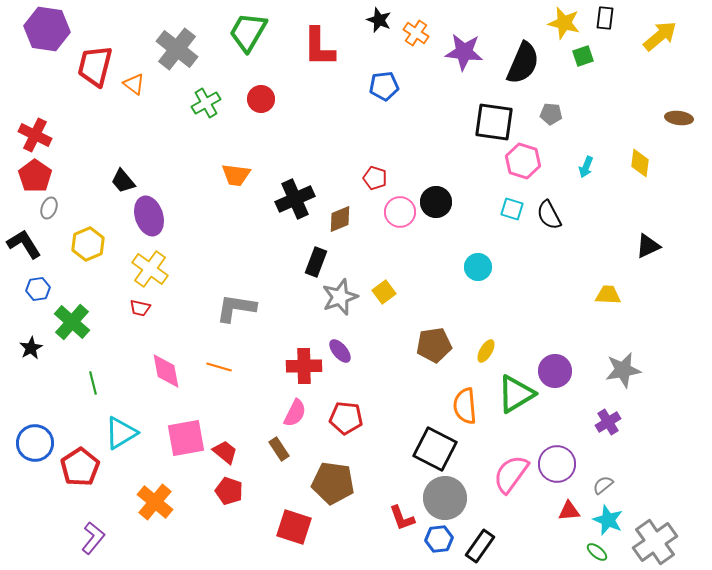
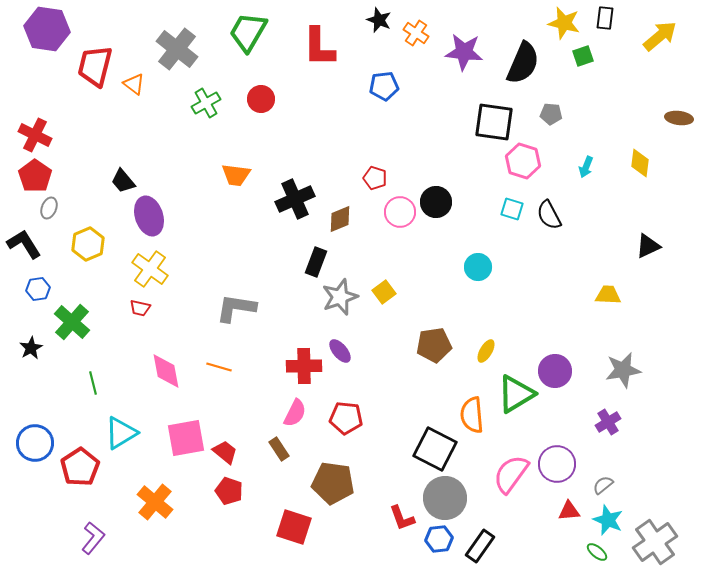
orange semicircle at (465, 406): moved 7 px right, 9 px down
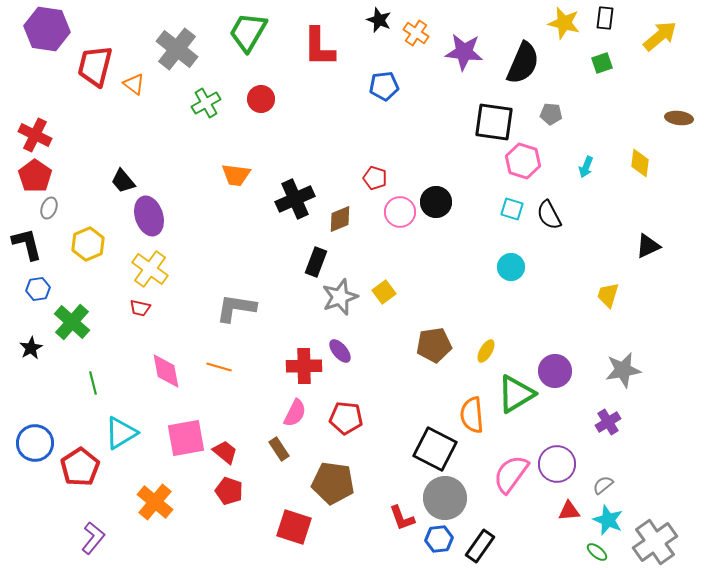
green square at (583, 56): moved 19 px right, 7 px down
black L-shape at (24, 244): moved 3 px right; rotated 18 degrees clockwise
cyan circle at (478, 267): moved 33 px right
yellow trapezoid at (608, 295): rotated 76 degrees counterclockwise
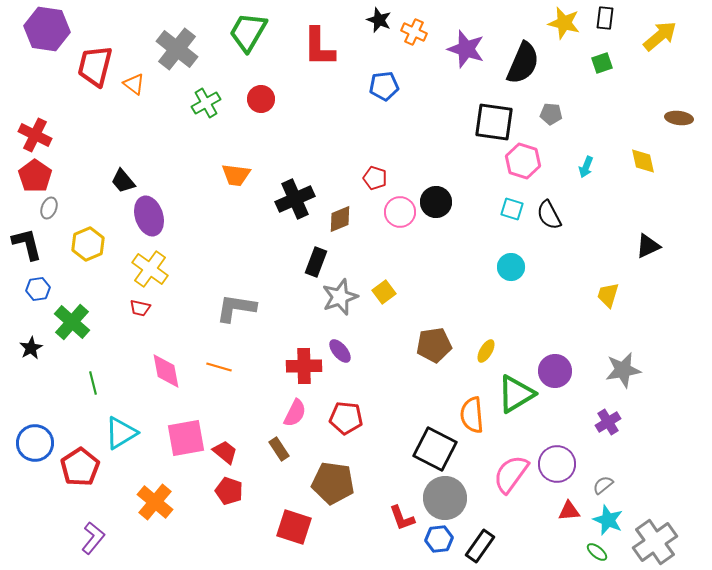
orange cross at (416, 33): moved 2 px left, 1 px up; rotated 10 degrees counterclockwise
purple star at (464, 52): moved 2 px right, 3 px up; rotated 12 degrees clockwise
yellow diamond at (640, 163): moved 3 px right, 2 px up; rotated 20 degrees counterclockwise
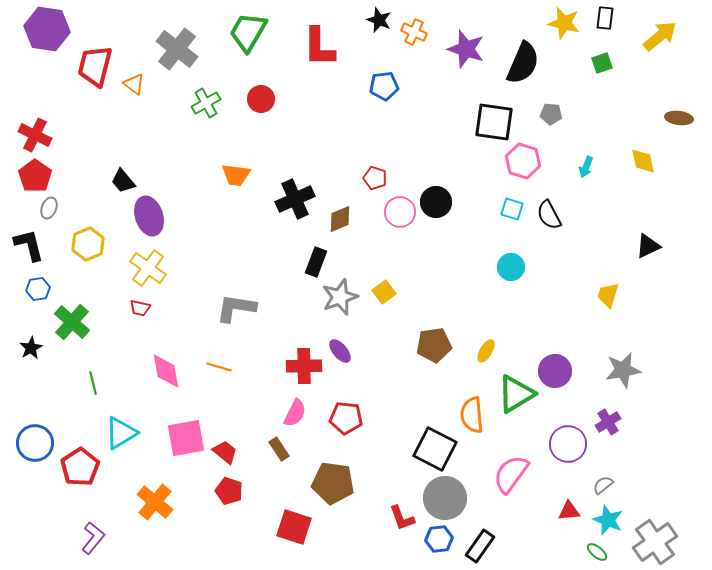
black L-shape at (27, 244): moved 2 px right, 1 px down
yellow cross at (150, 269): moved 2 px left, 1 px up
purple circle at (557, 464): moved 11 px right, 20 px up
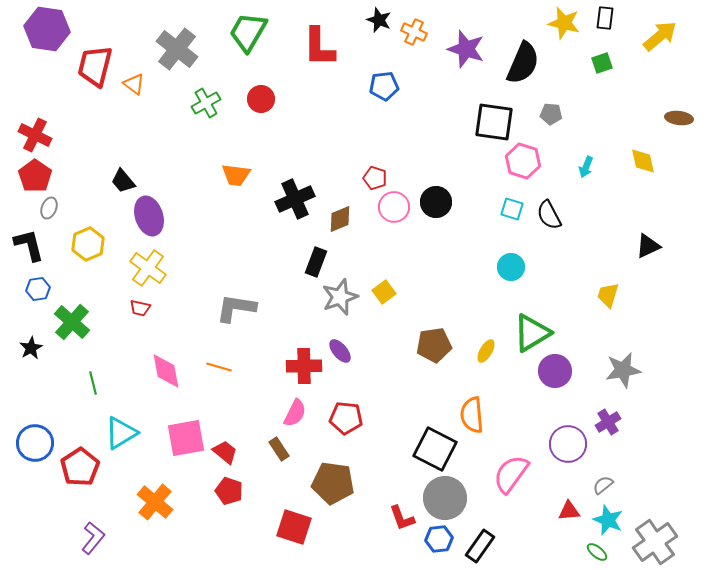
pink circle at (400, 212): moved 6 px left, 5 px up
green triangle at (516, 394): moved 16 px right, 61 px up
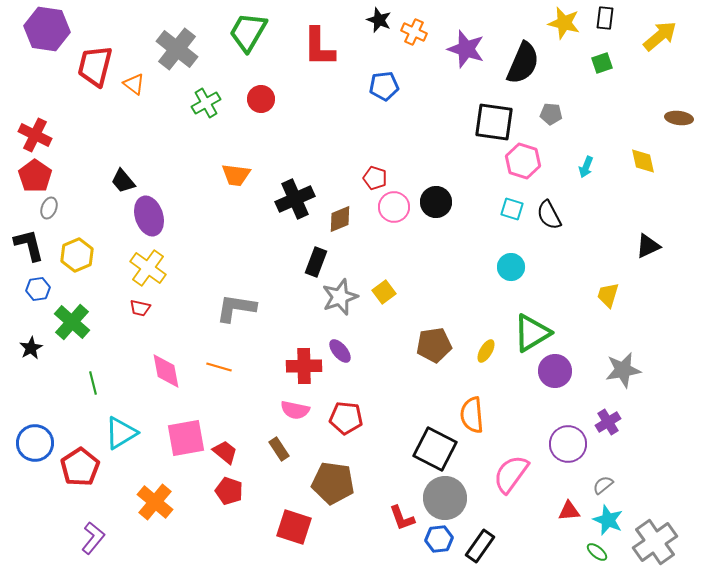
yellow hexagon at (88, 244): moved 11 px left, 11 px down
pink semicircle at (295, 413): moved 3 px up; rotated 76 degrees clockwise
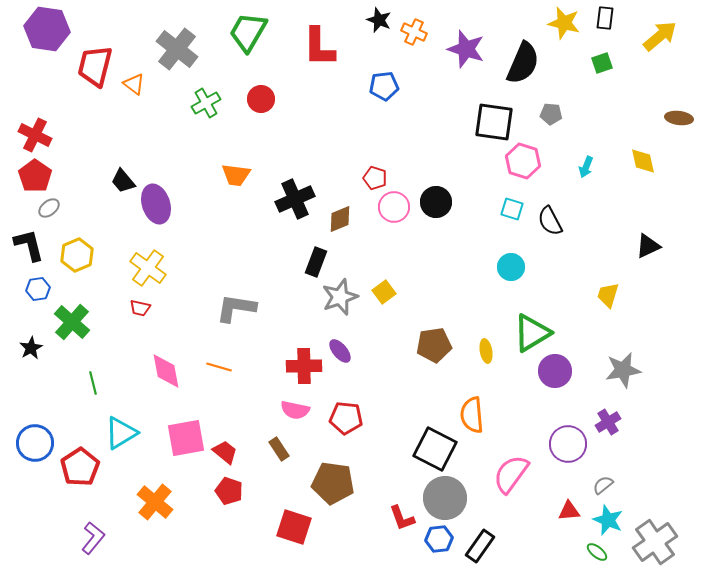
gray ellipse at (49, 208): rotated 30 degrees clockwise
black semicircle at (549, 215): moved 1 px right, 6 px down
purple ellipse at (149, 216): moved 7 px right, 12 px up
yellow ellipse at (486, 351): rotated 40 degrees counterclockwise
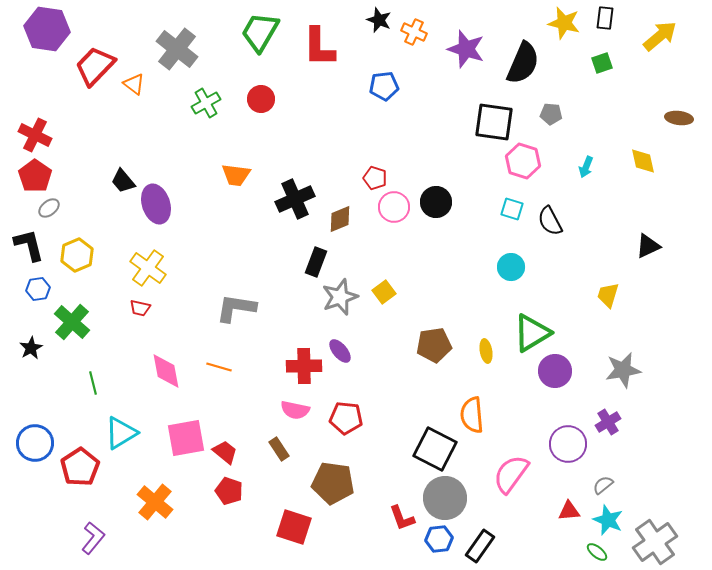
green trapezoid at (248, 32): moved 12 px right
red trapezoid at (95, 66): rotated 30 degrees clockwise
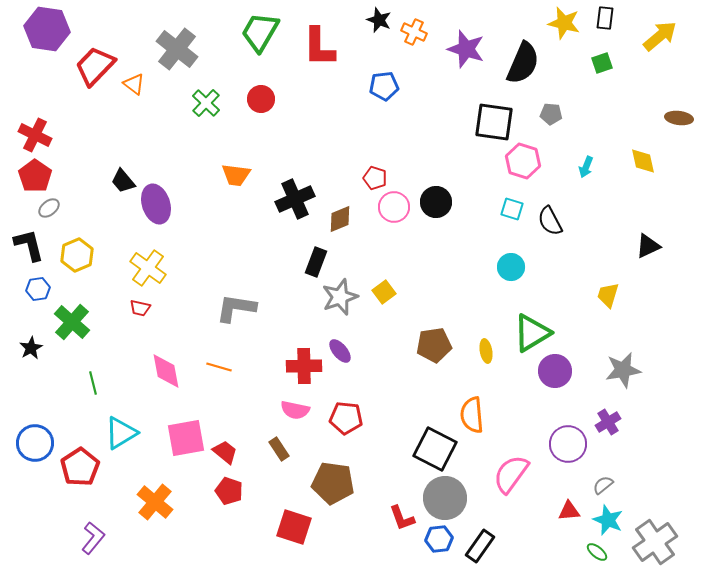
green cross at (206, 103): rotated 16 degrees counterclockwise
